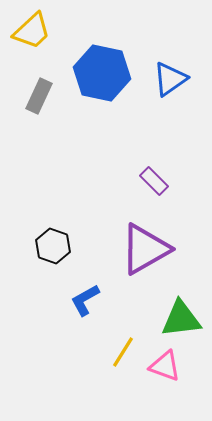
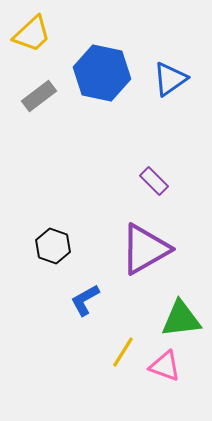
yellow trapezoid: moved 3 px down
gray rectangle: rotated 28 degrees clockwise
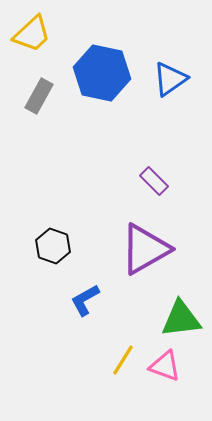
gray rectangle: rotated 24 degrees counterclockwise
yellow line: moved 8 px down
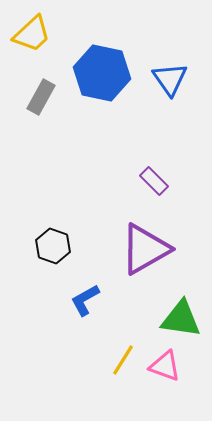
blue triangle: rotated 30 degrees counterclockwise
gray rectangle: moved 2 px right, 1 px down
green triangle: rotated 15 degrees clockwise
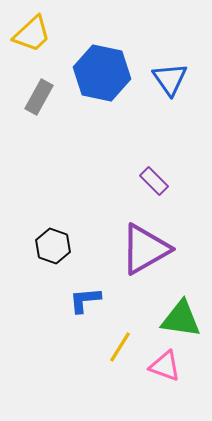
gray rectangle: moved 2 px left
blue L-shape: rotated 24 degrees clockwise
yellow line: moved 3 px left, 13 px up
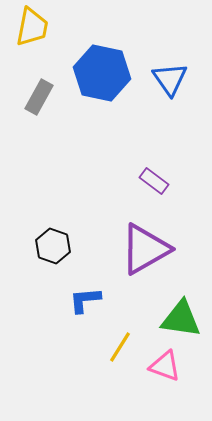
yellow trapezoid: moved 7 px up; rotated 36 degrees counterclockwise
purple rectangle: rotated 8 degrees counterclockwise
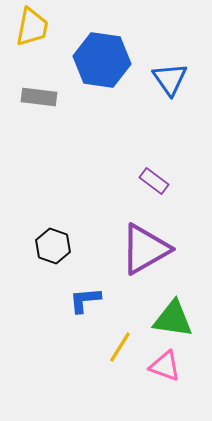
blue hexagon: moved 13 px up; rotated 4 degrees counterclockwise
gray rectangle: rotated 68 degrees clockwise
green triangle: moved 8 px left
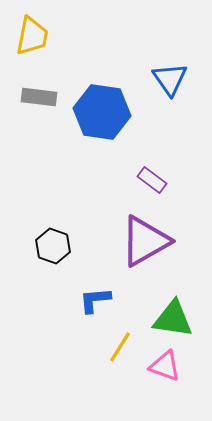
yellow trapezoid: moved 9 px down
blue hexagon: moved 52 px down
purple rectangle: moved 2 px left, 1 px up
purple triangle: moved 8 px up
blue L-shape: moved 10 px right
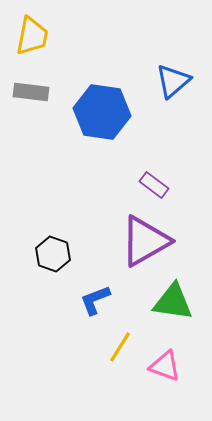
blue triangle: moved 3 px right, 2 px down; rotated 24 degrees clockwise
gray rectangle: moved 8 px left, 5 px up
purple rectangle: moved 2 px right, 5 px down
black hexagon: moved 8 px down
blue L-shape: rotated 16 degrees counterclockwise
green triangle: moved 17 px up
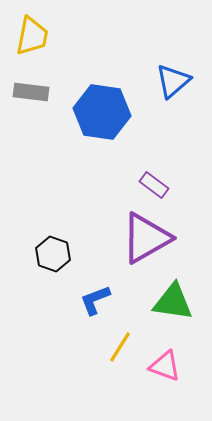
purple triangle: moved 1 px right, 3 px up
